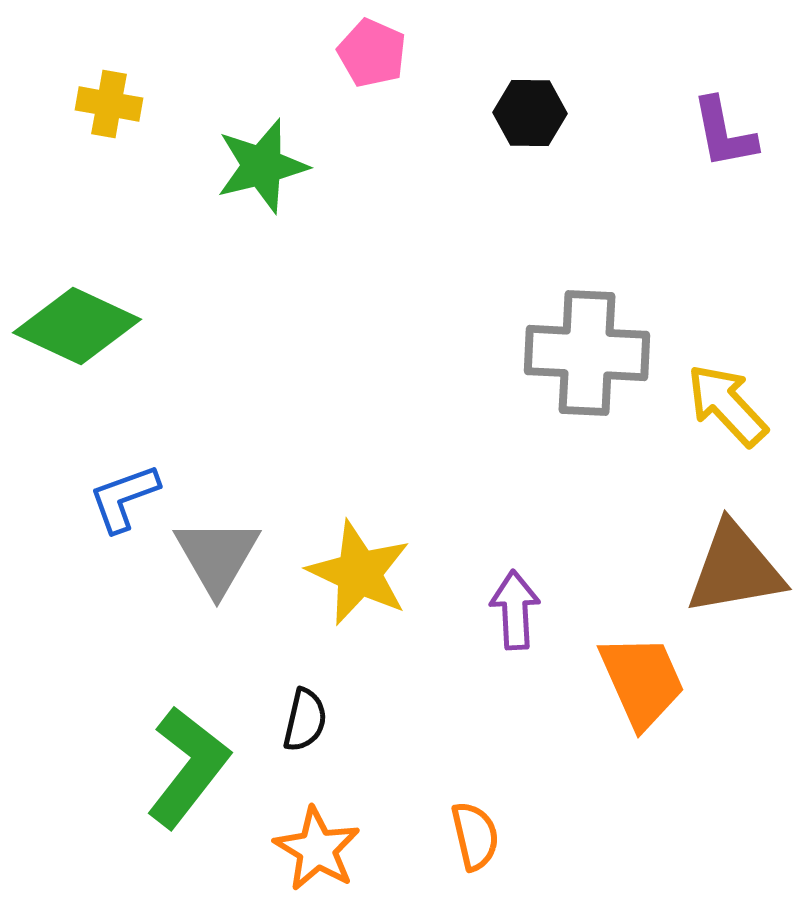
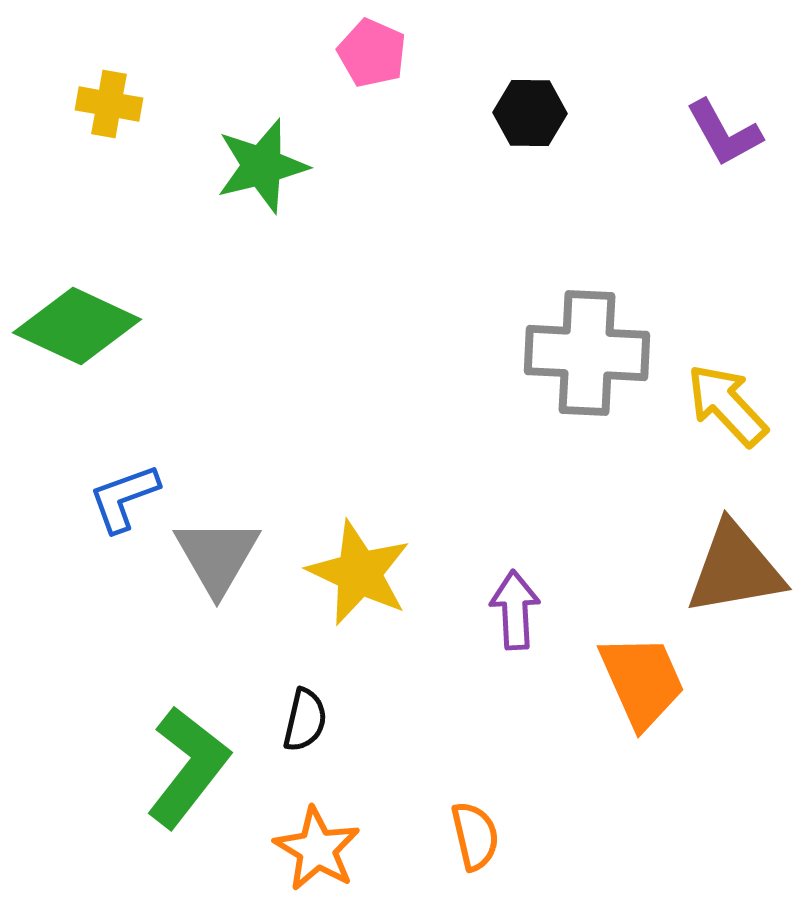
purple L-shape: rotated 18 degrees counterclockwise
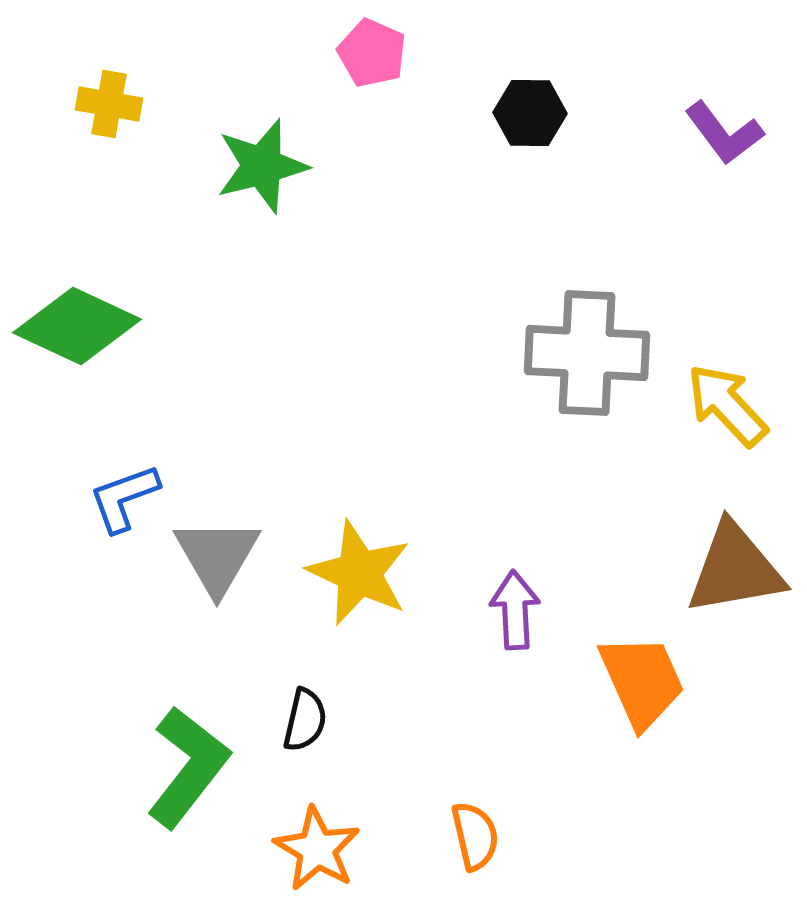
purple L-shape: rotated 8 degrees counterclockwise
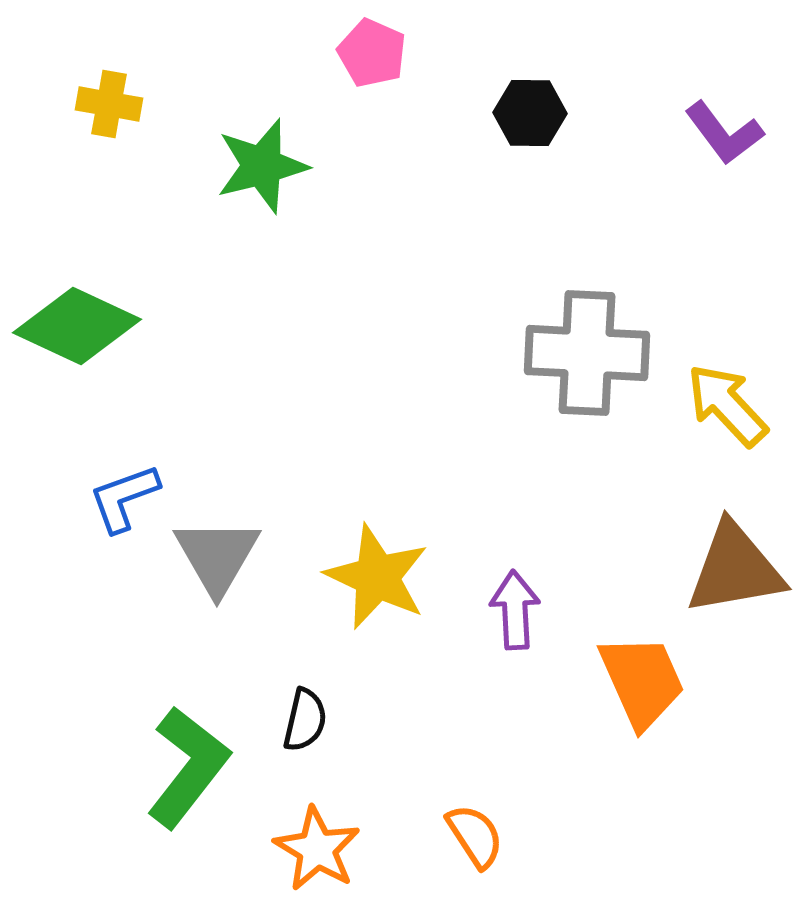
yellow star: moved 18 px right, 4 px down
orange semicircle: rotated 20 degrees counterclockwise
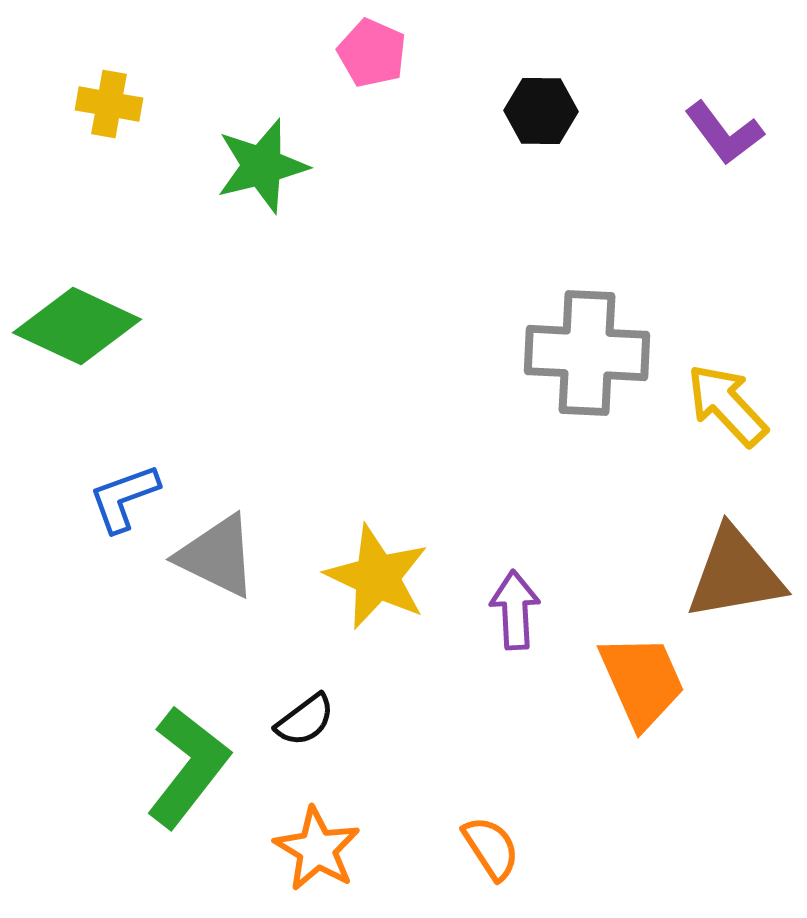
black hexagon: moved 11 px right, 2 px up
gray triangle: rotated 34 degrees counterclockwise
brown triangle: moved 5 px down
black semicircle: rotated 40 degrees clockwise
orange semicircle: moved 16 px right, 12 px down
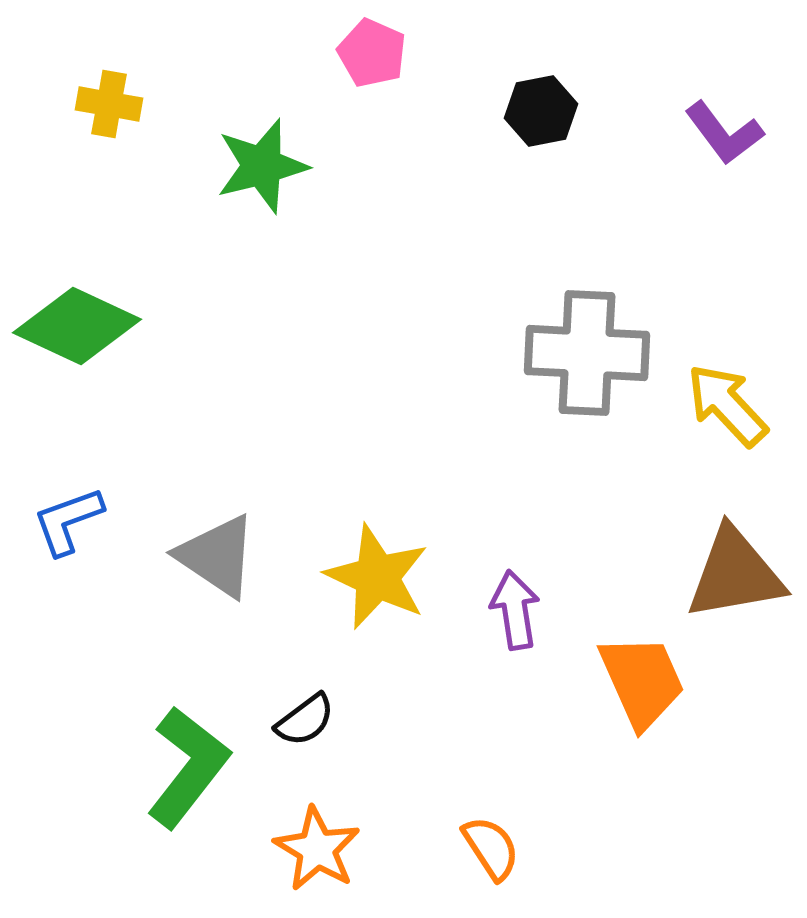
black hexagon: rotated 12 degrees counterclockwise
blue L-shape: moved 56 px left, 23 px down
gray triangle: rotated 8 degrees clockwise
purple arrow: rotated 6 degrees counterclockwise
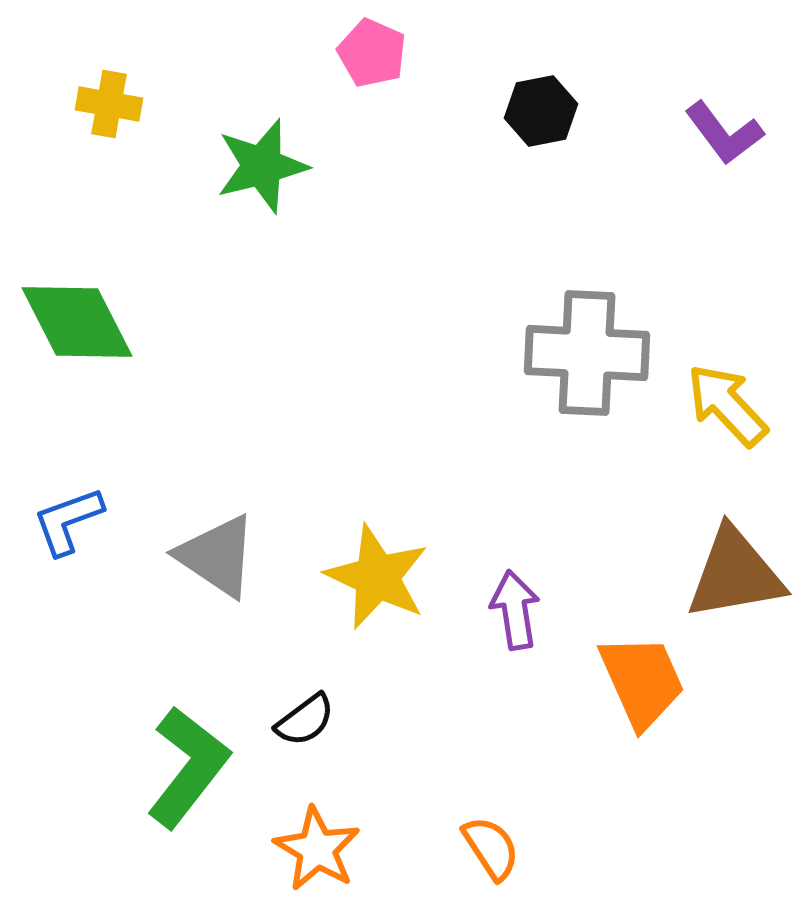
green diamond: moved 4 px up; rotated 38 degrees clockwise
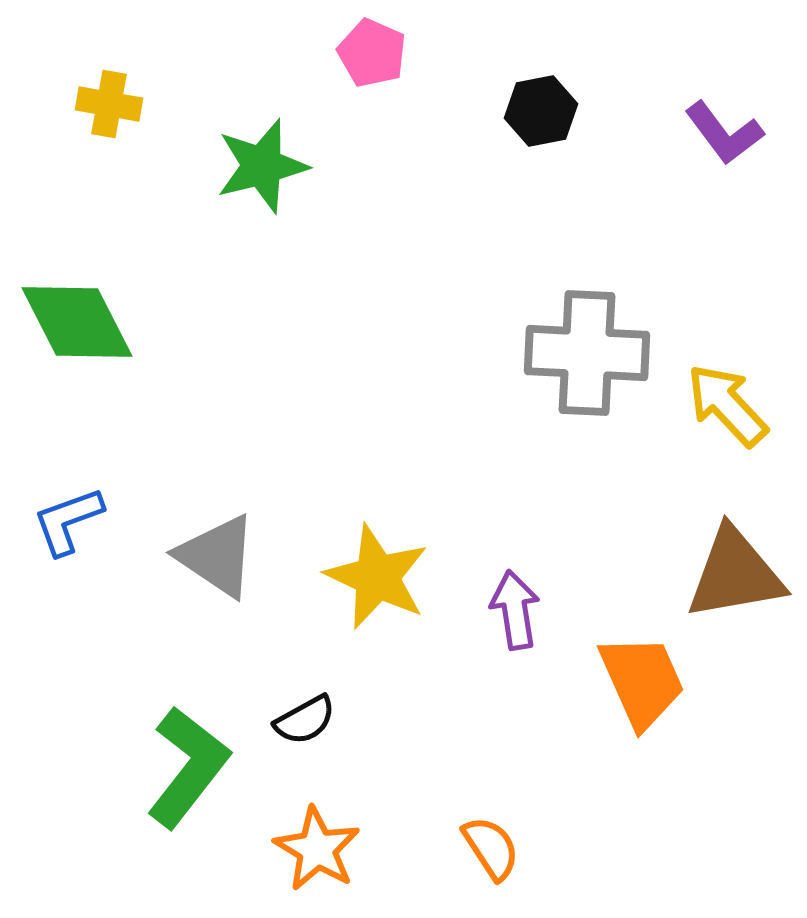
black semicircle: rotated 8 degrees clockwise
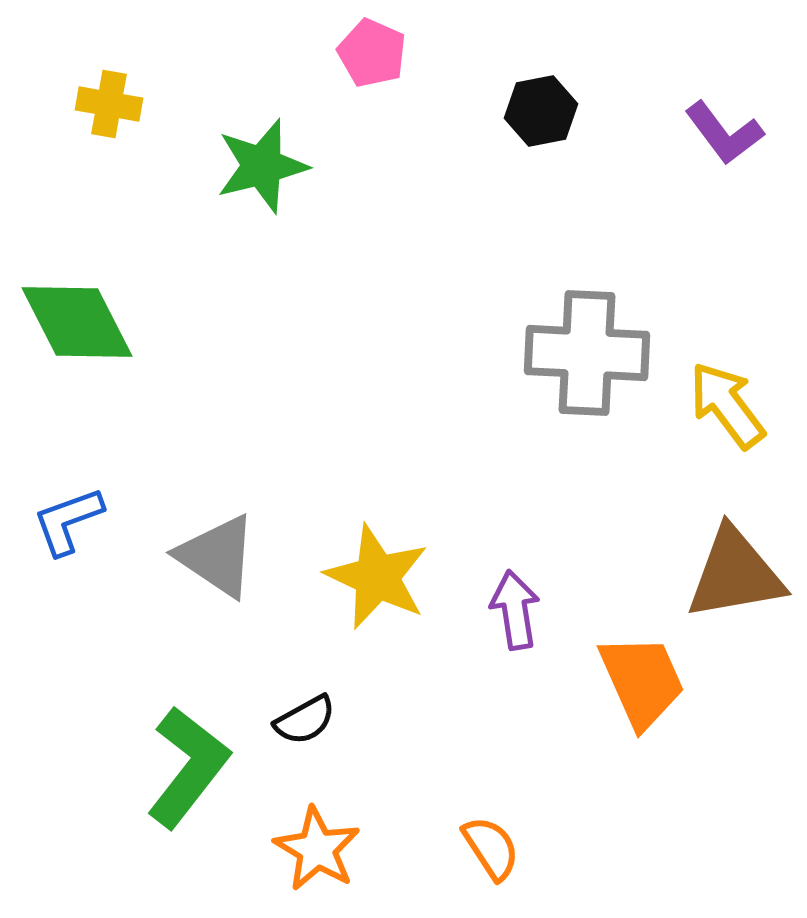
yellow arrow: rotated 6 degrees clockwise
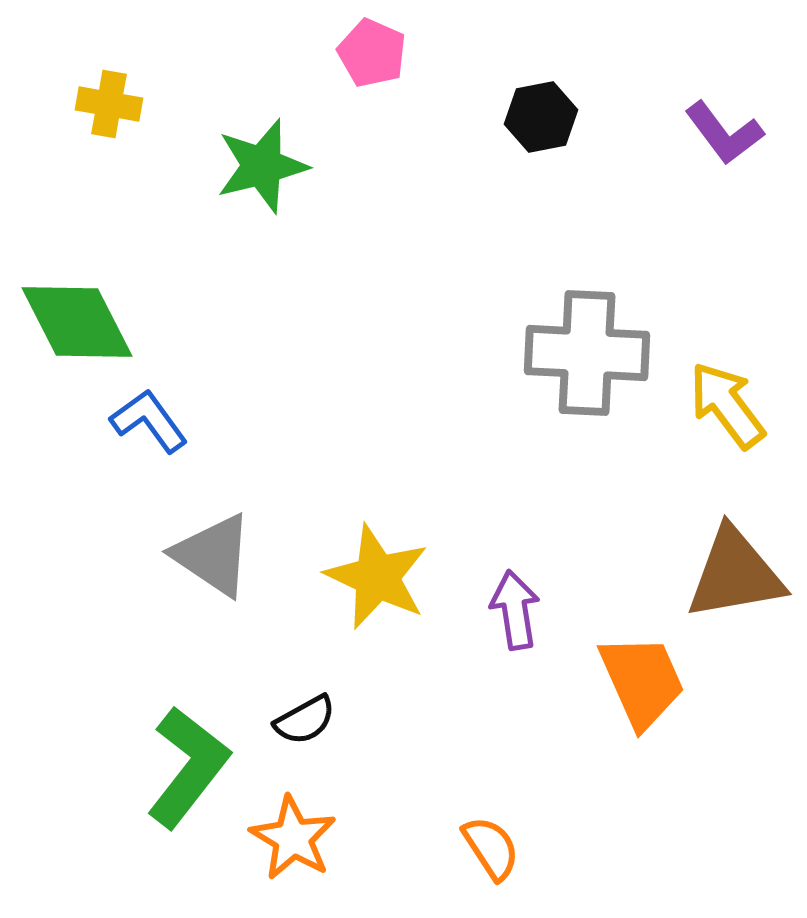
black hexagon: moved 6 px down
blue L-shape: moved 81 px right, 100 px up; rotated 74 degrees clockwise
gray triangle: moved 4 px left, 1 px up
orange star: moved 24 px left, 11 px up
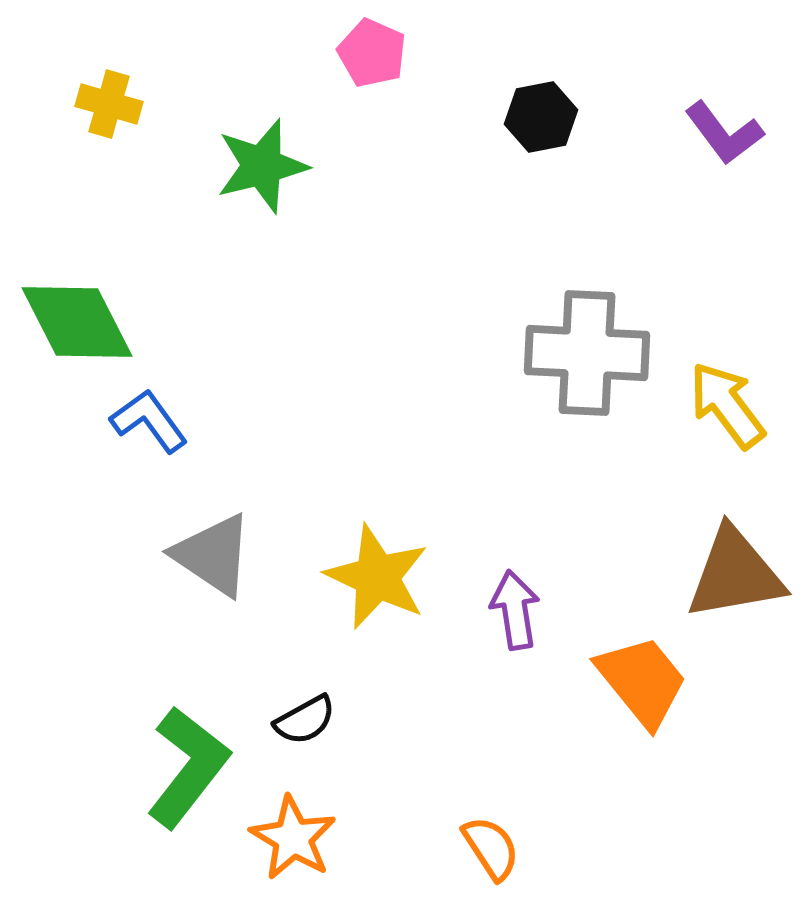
yellow cross: rotated 6 degrees clockwise
orange trapezoid: rotated 15 degrees counterclockwise
